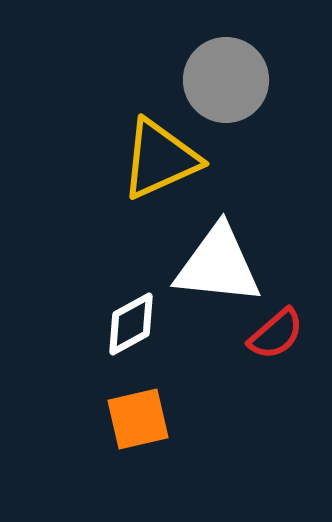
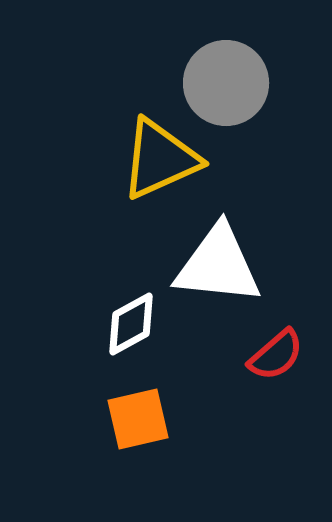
gray circle: moved 3 px down
red semicircle: moved 21 px down
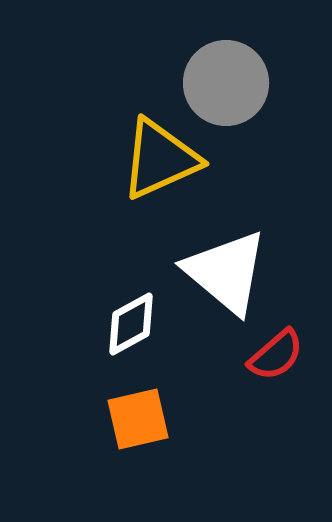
white triangle: moved 8 px right, 7 px down; rotated 34 degrees clockwise
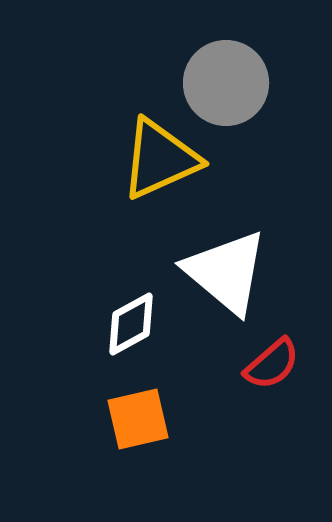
red semicircle: moved 4 px left, 9 px down
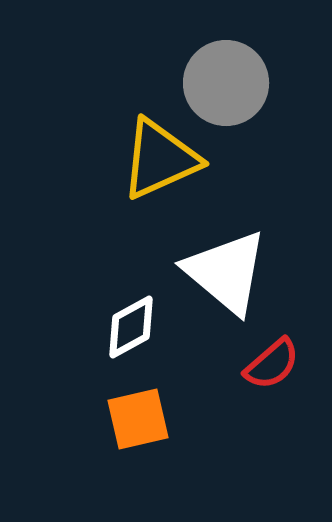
white diamond: moved 3 px down
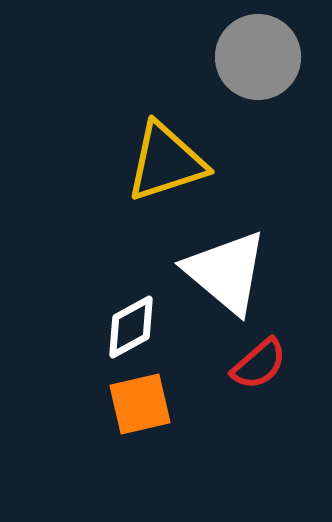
gray circle: moved 32 px right, 26 px up
yellow triangle: moved 6 px right, 3 px down; rotated 6 degrees clockwise
red semicircle: moved 13 px left
orange square: moved 2 px right, 15 px up
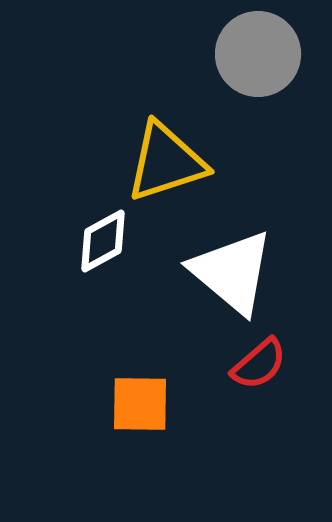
gray circle: moved 3 px up
white triangle: moved 6 px right
white diamond: moved 28 px left, 86 px up
orange square: rotated 14 degrees clockwise
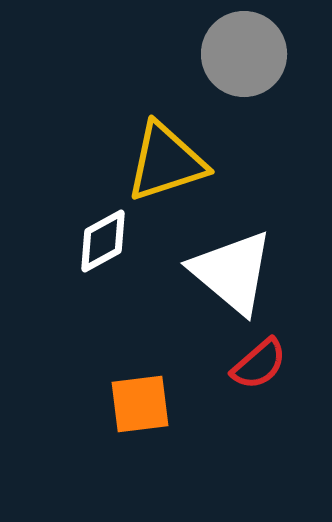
gray circle: moved 14 px left
orange square: rotated 8 degrees counterclockwise
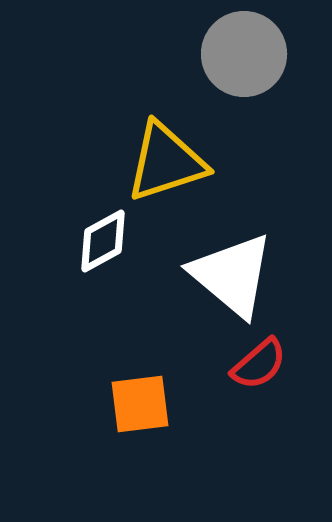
white triangle: moved 3 px down
